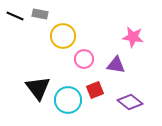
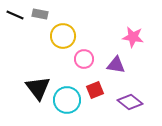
black line: moved 1 px up
cyan circle: moved 1 px left
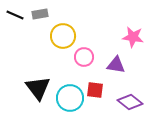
gray rectangle: rotated 21 degrees counterclockwise
pink circle: moved 2 px up
red square: rotated 30 degrees clockwise
cyan circle: moved 3 px right, 2 px up
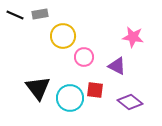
purple triangle: moved 1 px right, 1 px down; rotated 18 degrees clockwise
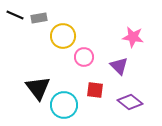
gray rectangle: moved 1 px left, 4 px down
purple triangle: moved 2 px right; rotated 18 degrees clockwise
cyan circle: moved 6 px left, 7 px down
